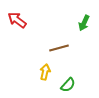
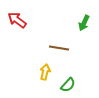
brown line: rotated 24 degrees clockwise
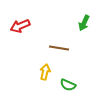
red arrow: moved 3 px right, 6 px down; rotated 60 degrees counterclockwise
green semicircle: rotated 70 degrees clockwise
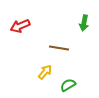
green arrow: rotated 14 degrees counterclockwise
yellow arrow: rotated 28 degrees clockwise
green semicircle: rotated 126 degrees clockwise
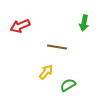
brown line: moved 2 px left, 1 px up
yellow arrow: moved 1 px right
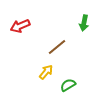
brown line: rotated 48 degrees counterclockwise
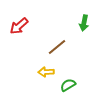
red arrow: moved 1 px left; rotated 18 degrees counterclockwise
yellow arrow: rotated 133 degrees counterclockwise
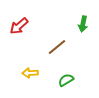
green arrow: moved 1 px left, 1 px down
yellow arrow: moved 16 px left, 1 px down
green semicircle: moved 2 px left, 5 px up
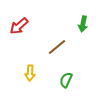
yellow arrow: rotated 84 degrees counterclockwise
green semicircle: rotated 35 degrees counterclockwise
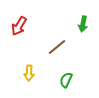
red arrow: rotated 18 degrees counterclockwise
yellow arrow: moved 1 px left
